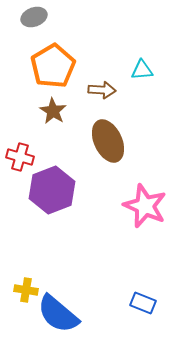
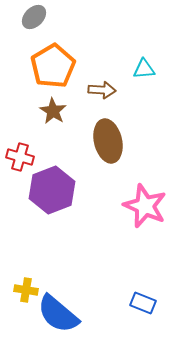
gray ellipse: rotated 25 degrees counterclockwise
cyan triangle: moved 2 px right, 1 px up
brown ellipse: rotated 12 degrees clockwise
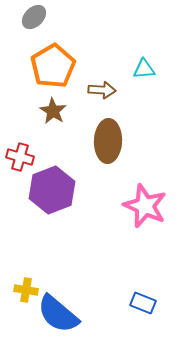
brown ellipse: rotated 15 degrees clockwise
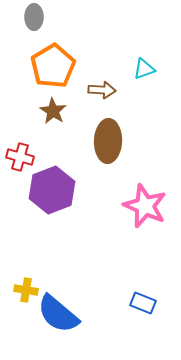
gray ellipse: rotated 45 degrees counterclockwise
cyan triangle: rotated 15 degrees counterclockwise
